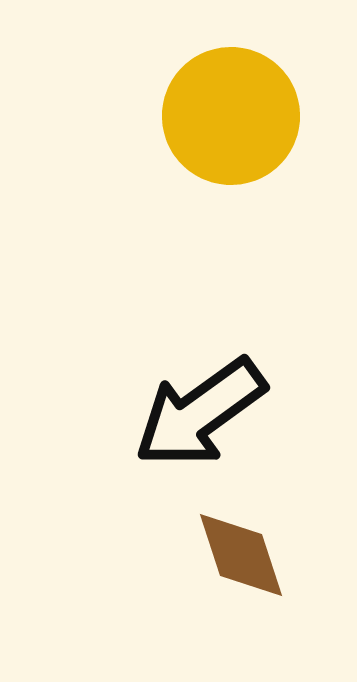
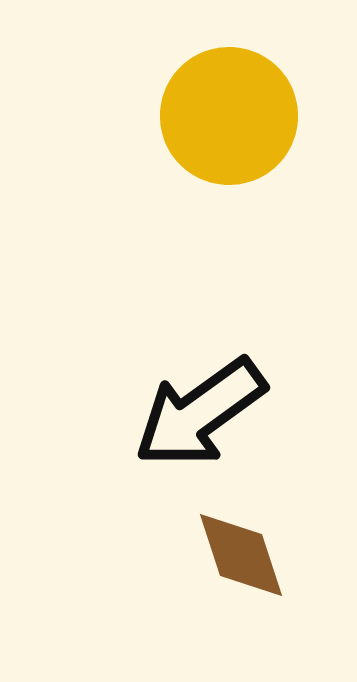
yellow circle: moved 2 px left
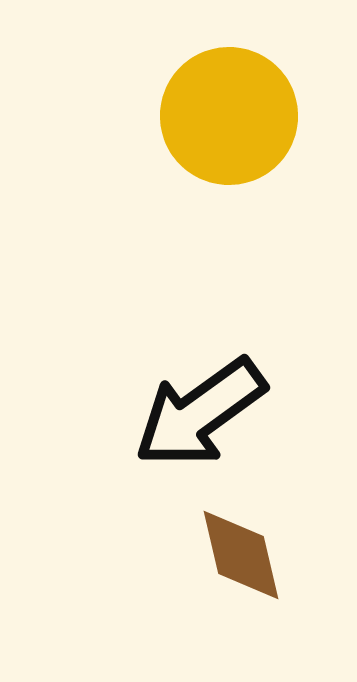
brown diamond: rotated 5 degrees clockwise
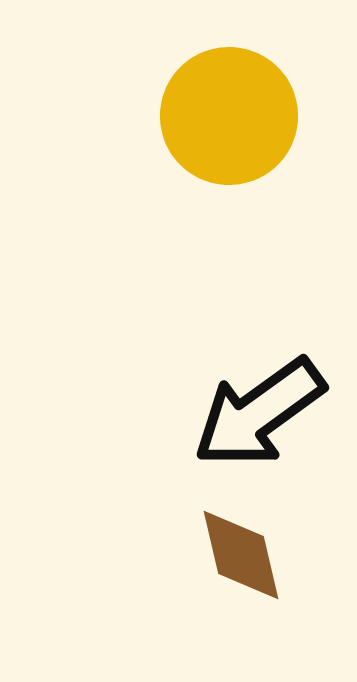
black arrow: moved 59 px right
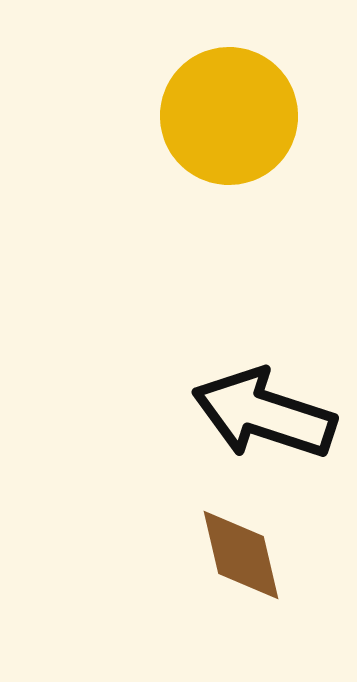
black arrow: moved 5 px right, 1 px down; rotated 54 degrees clockwise
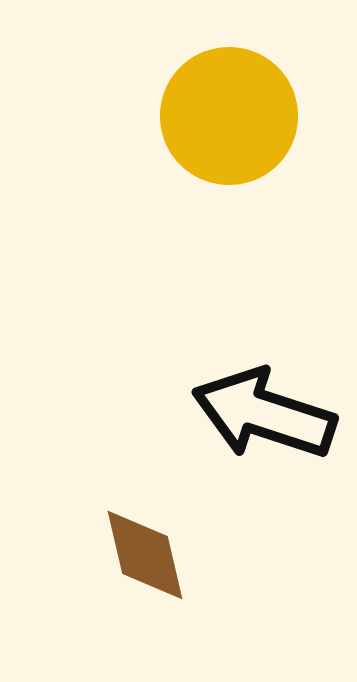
brown diamond: moved 96 px left
